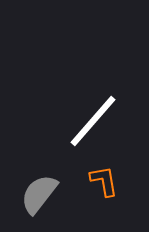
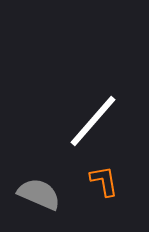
gray semicircle: rotated 75 degrees clockwise
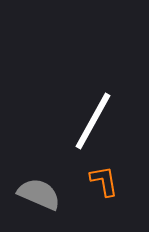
white line: rotated 12 degrees counterclockwise
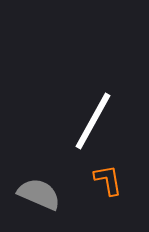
orange L-shape: moved 4 px right, 1 px up
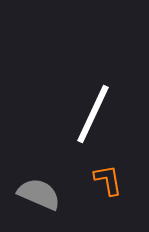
white line: moved 7 px up; rotated 4 degrees counterclockwise
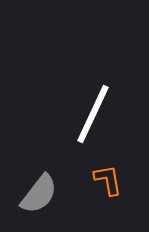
gray semicircle: rotated 105 degrees clockwise
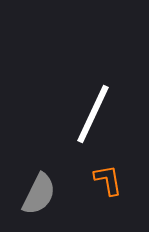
gray semicircle: rotated 12 degrees counterclockwise
